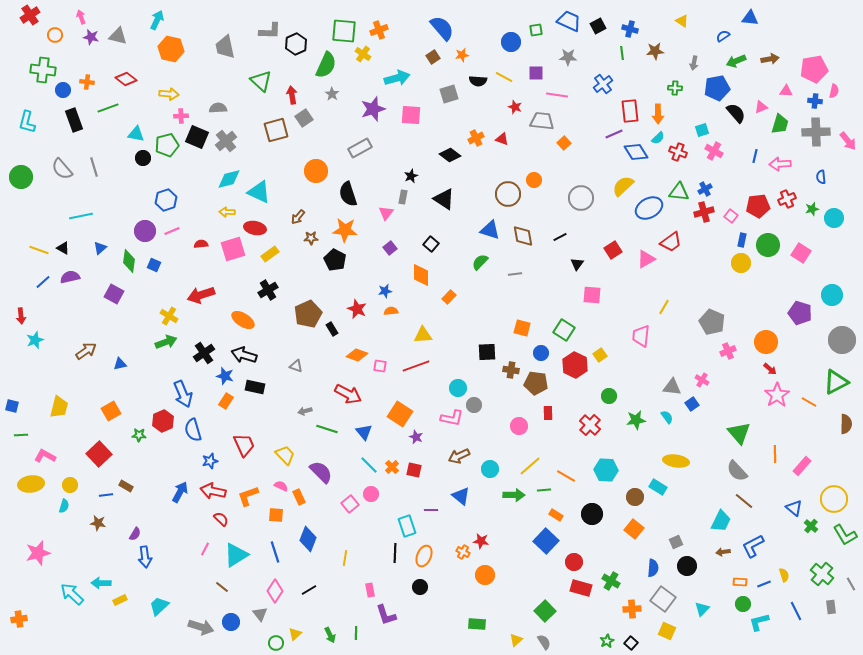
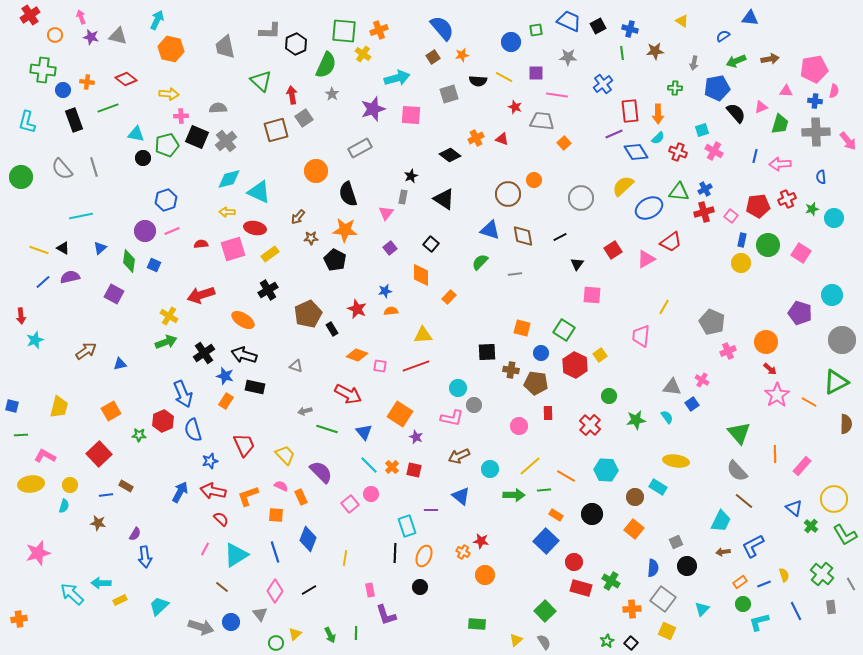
orange rectangle at (299, 497): moved 2 px right
orange rectangle at (740, 582): rotated 40 degrees counterclockwise
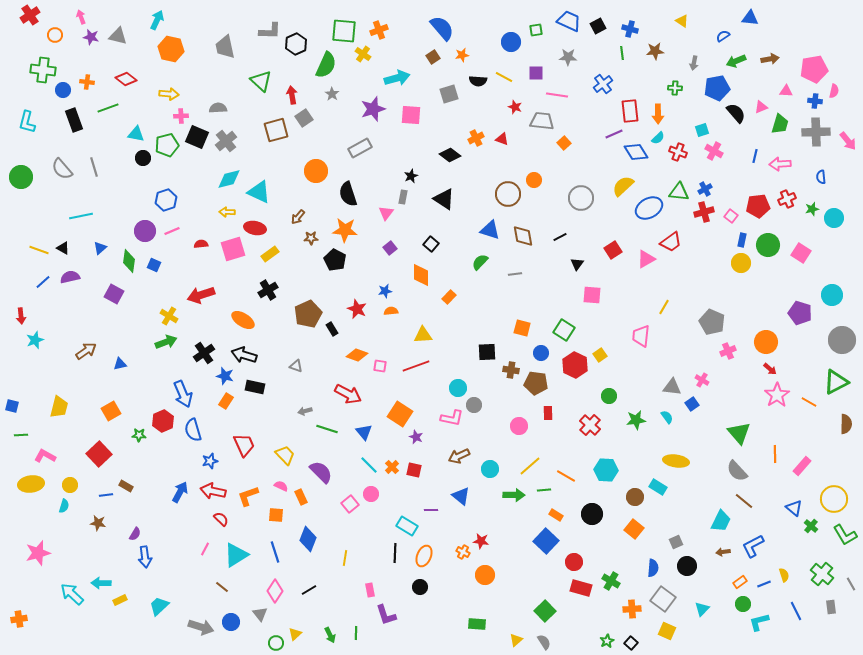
cyan rectangle at (407, 526): rotated 40 degrees counterclockwise
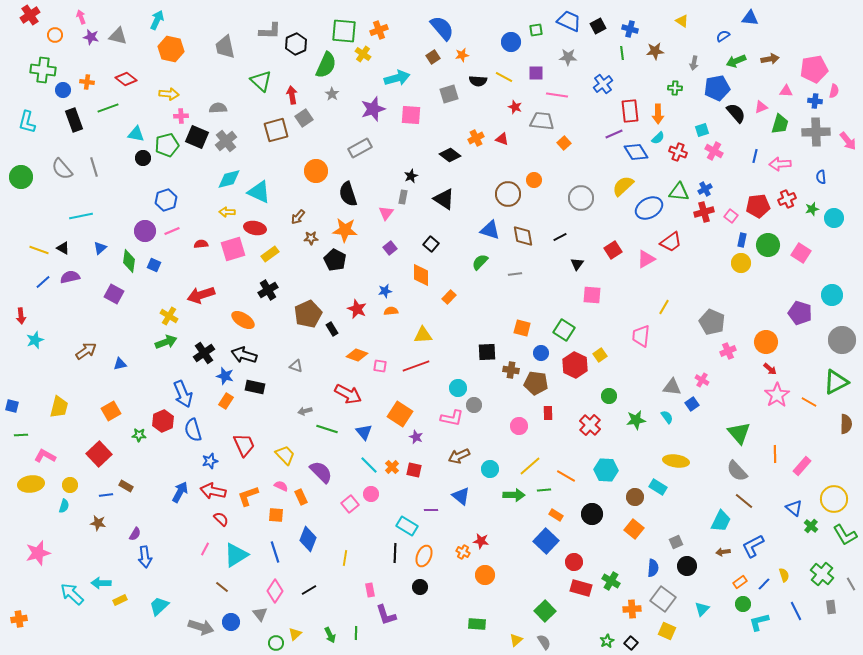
blue line at (764, 584): rotated 24 degrees counterclockwise
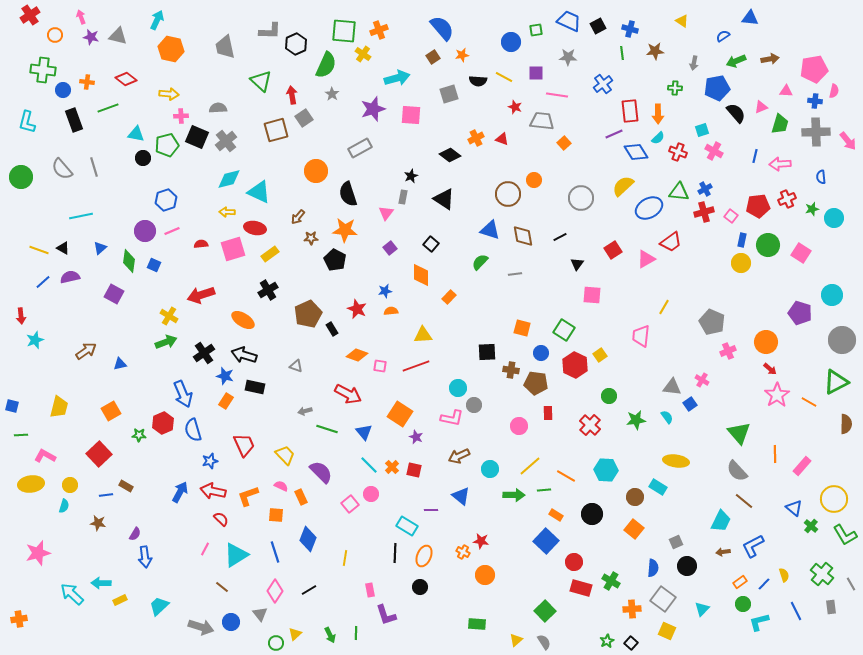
blue square at (692, 404): moved 2 px left
red hexagon at (163, 421): moved 2 px down
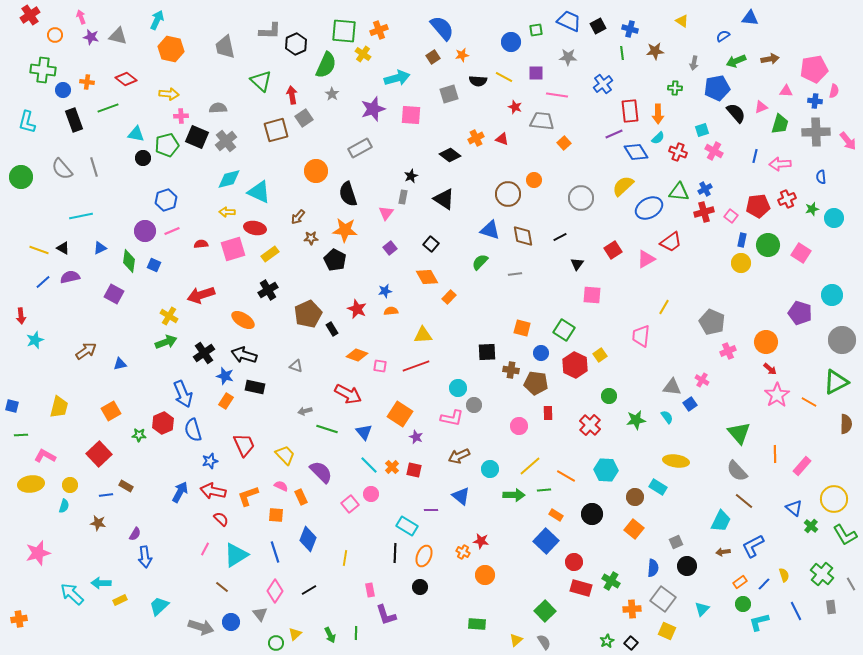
blue triangle at (100, 248): rotated 16 degrees clockwise
orange diamond at (421, 275): moved 6 px right, 2 px down; rotated 30 degrees counterclockwise
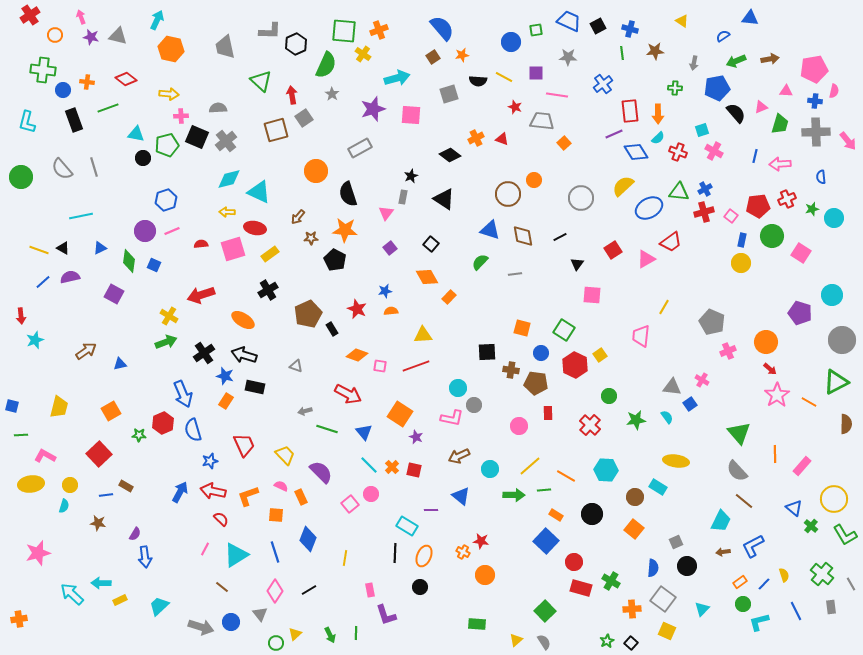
green circle at (768, 245): moved 4 px right, 9 px up
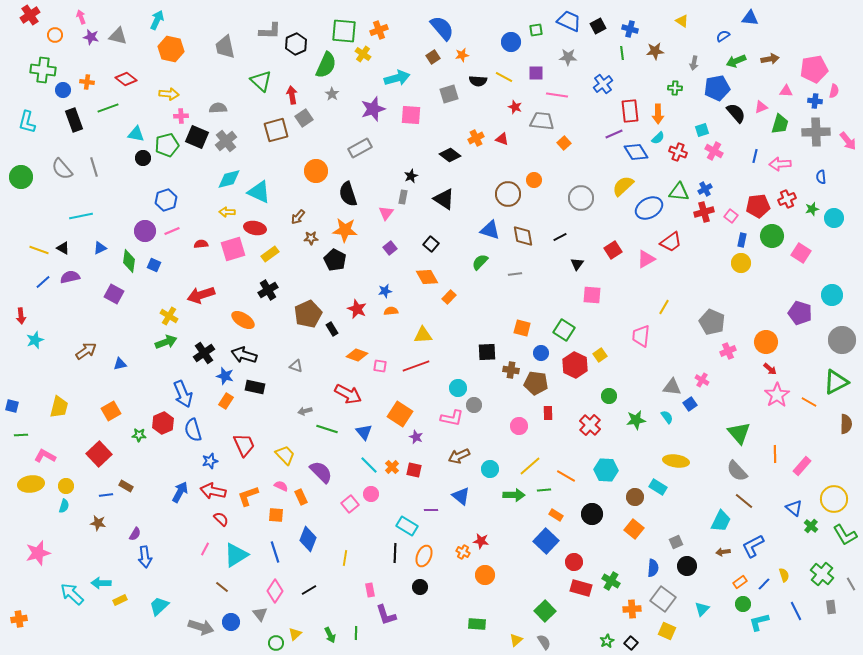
yellow circle at (70, 485): moved 4 px left, 1 px down
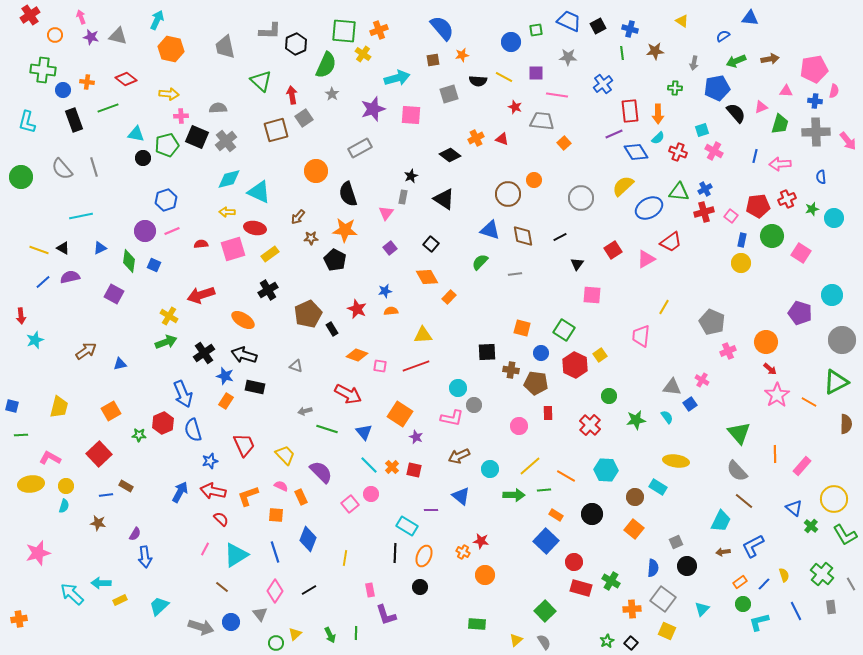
brown square at (433, 57): moved 3 px down; rotated 24 degrees clockwise
pink L-shape at (45, 456): moved 5 px right, 2 px down
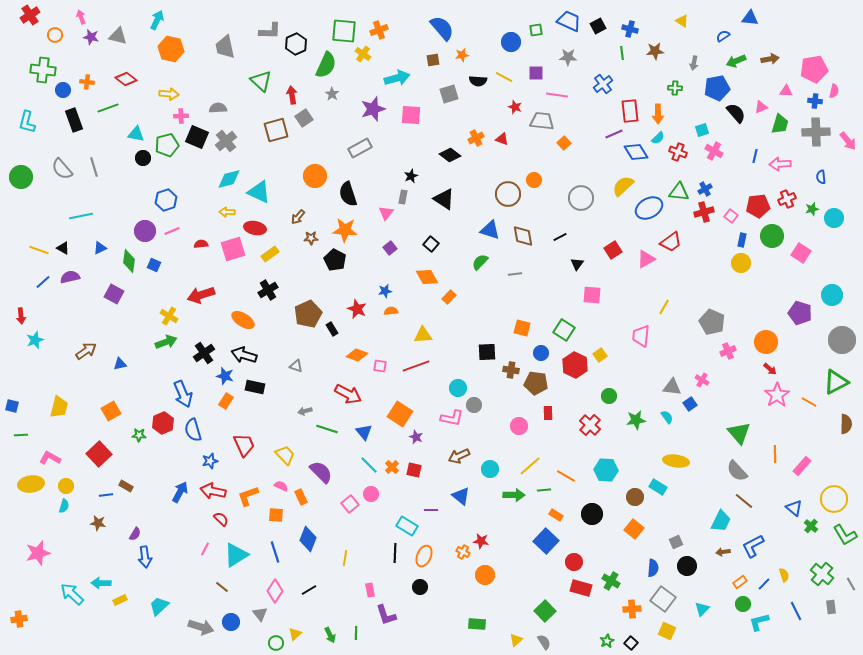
orange circle at (316, 171): moved 1 px left, 5 px down
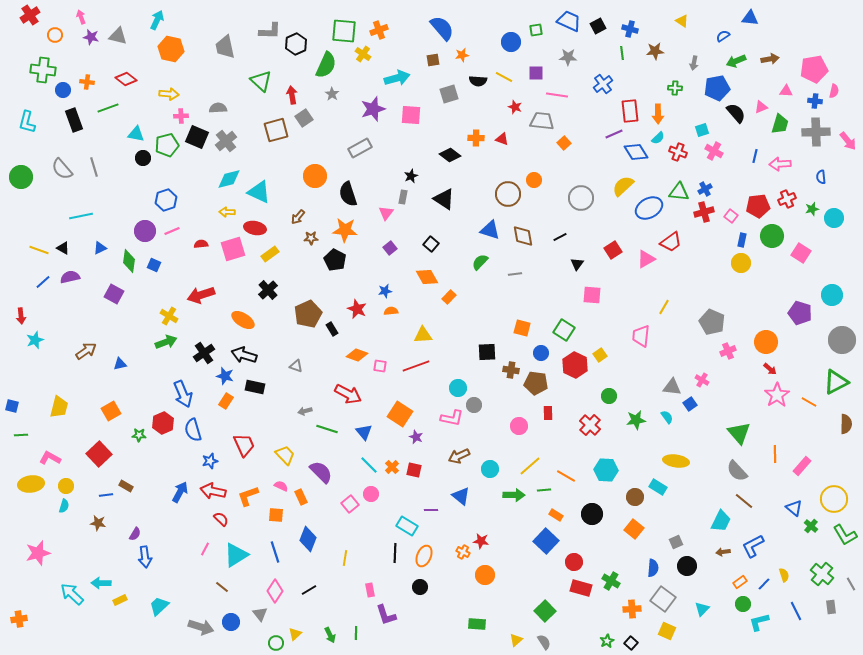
orange cross at (476, 138): rotated 28 degrees clockwise
black cross at (268, 290): rotated 12 degrees counterclockwise
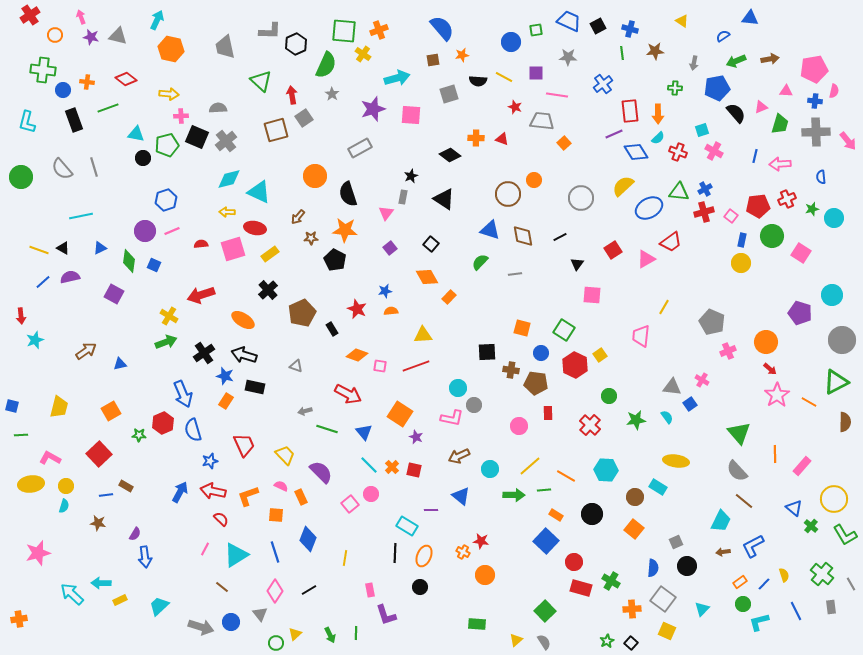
brown pentagon at (308, 314): moved 6 px left, 1 px up
brown semicircle at (846, 424): moved 1 px left, 2 px up
